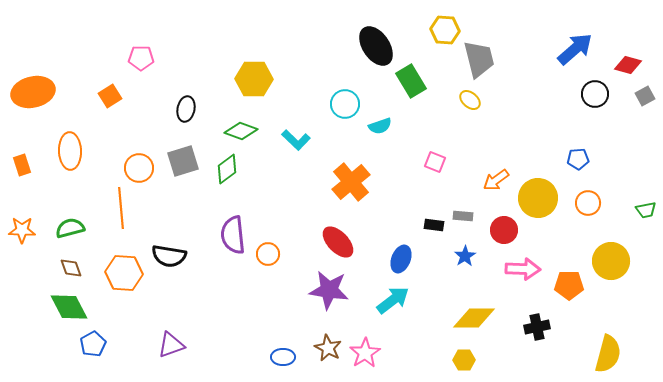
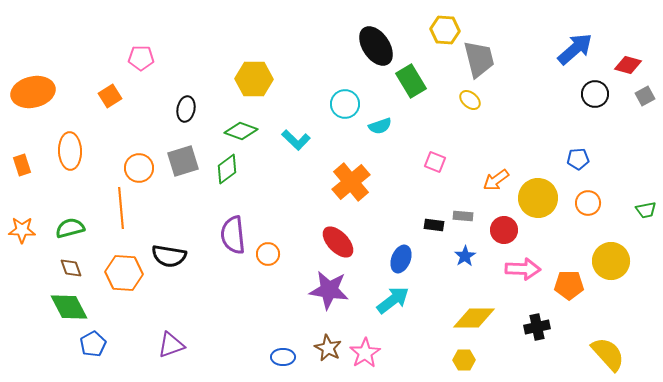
yellow semicircle at (608, 354): rotated 57 degrees counterclockwise
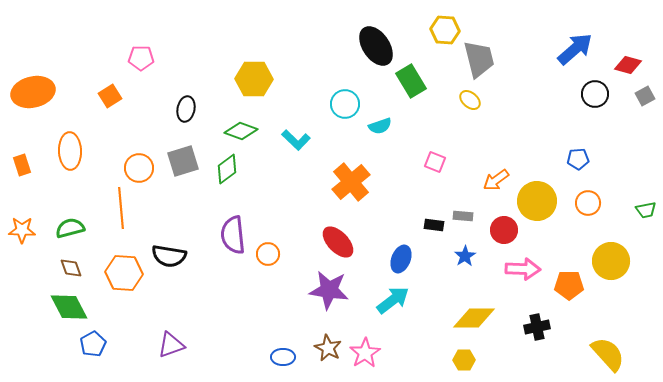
yellow circle at (538, 198): moved 1 px left, 3 px down
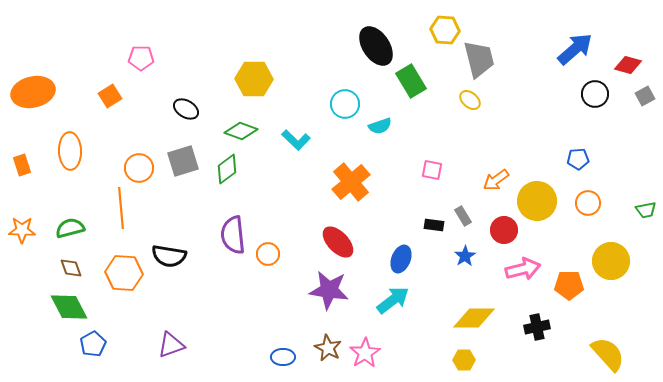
black ellipse at (186, 109): rotated 70 degrees counterclockwise
pink square at (435, 162): moved 3 px left, 8 px down; rotated 10 degrees counterclockwise
gray rectangle at (463, 216): rotated 54 degrees clockwise
pink arrow at (523, 269): rotated 16 degrees counterclockwise
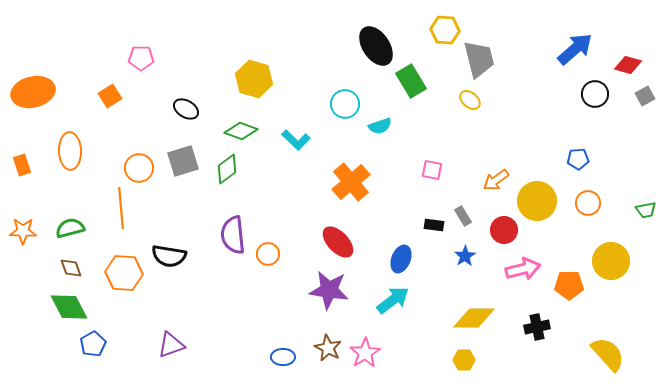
yellow hexagon at (254, 79): rotated 15 degrees clockwise
orange star at (22, 230): moved 1 px right, 1 px down
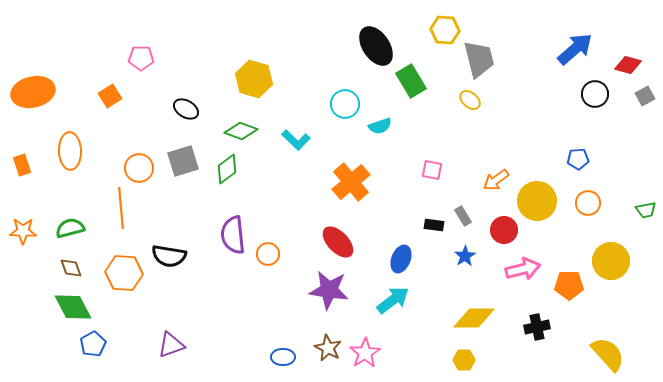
green diamond at (69, 307): moved 4 px right
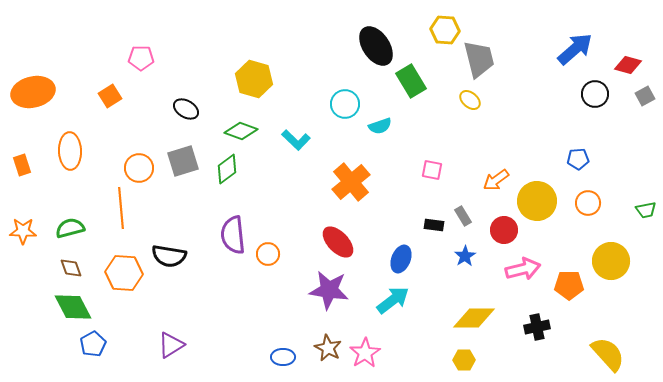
purple triangle at (171, 345): rotated 12 degrees counterclockwise
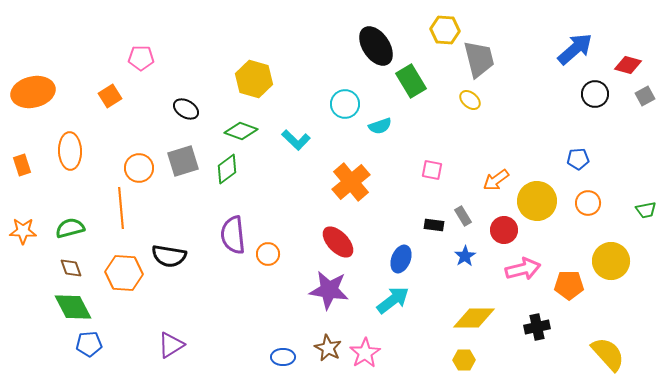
blue pentagon at (93, 344): moved 4 px left; rotated 25 degrees clockwise
